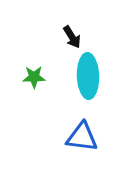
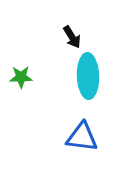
green star: moved 13 px left
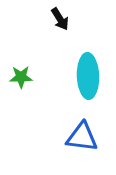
black arrow: moved 12 px left, 18 px up
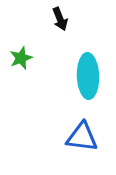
black arrow: rotated 10 degrees clockwise
green star: moved 19 px up; rotated 20 degrees counterclockwise
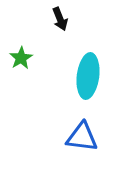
green star: rotated 10 degrees counterclockwise
cyan ellipse: rotated 9 degrees clockwise
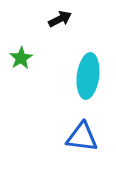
black arrow: rotated 95 degrees counterclockwise
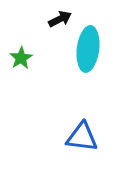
cyan ellipse: moved 27 px up
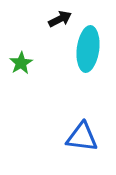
green star: moved 5 px down
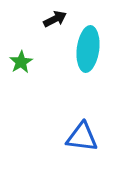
black arrow: moved 5 px left
green star: moved 1 px up
